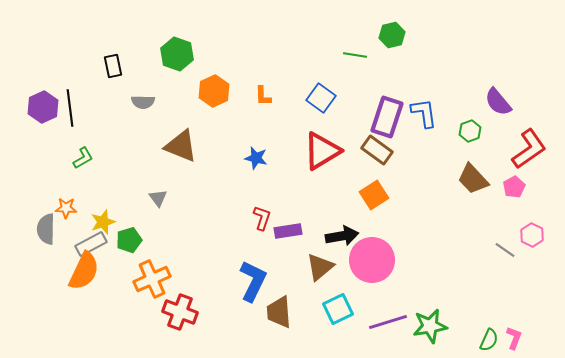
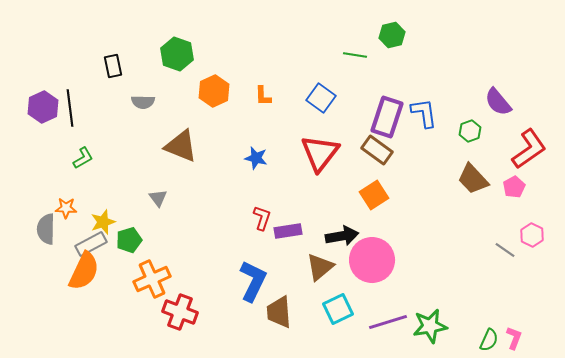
red triangle at (322, 151): moved 2 px left, 2 px down; rotated 21 degrees counterclockwise
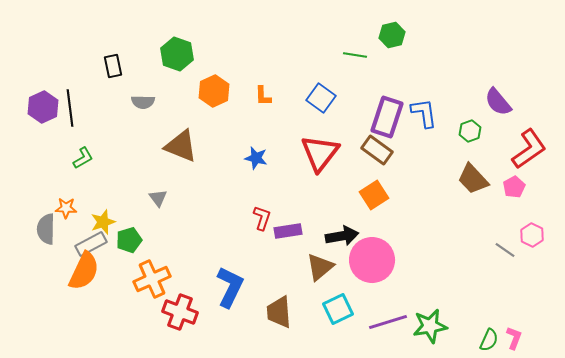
blue L-shape at (253, 281): moved 23 px left, 6 px down
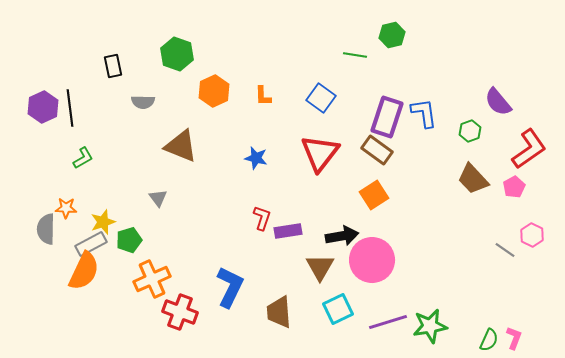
brown triangle at (320, 267): rotated 20 degrees counterclockwise
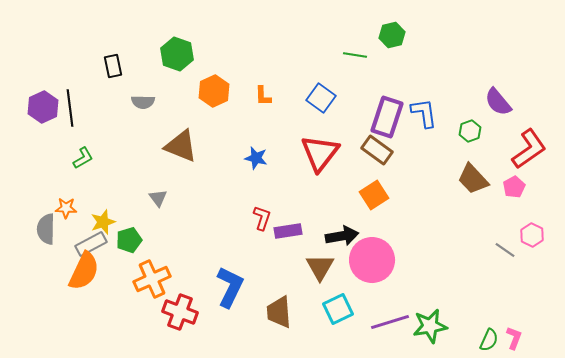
purple line at (388, 322): moved 2 px right
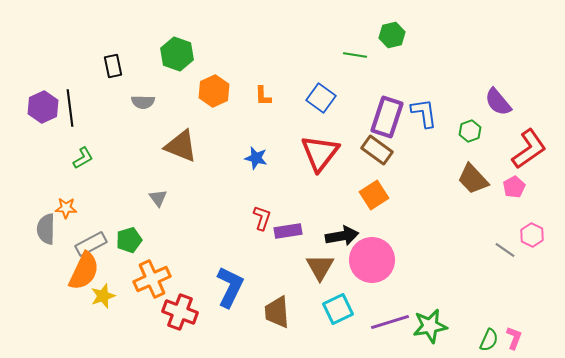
yellow star at (103, 222): moved 74 px down
brown trapezoid at (279, 312): moved 2 px left
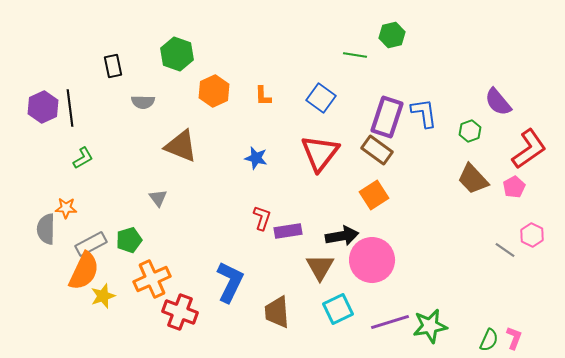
blue L-shape at (230, 287): moved 5 px up
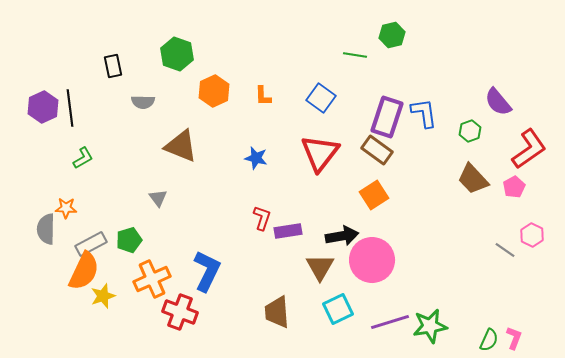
blue L-shape at (230, 282): moved 23 px left, 11 px up
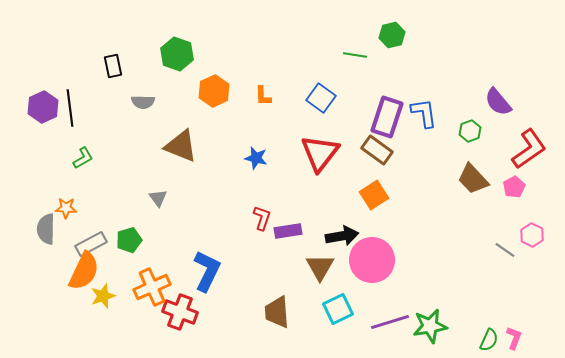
orange cross at (152, 279): moved 8 px down
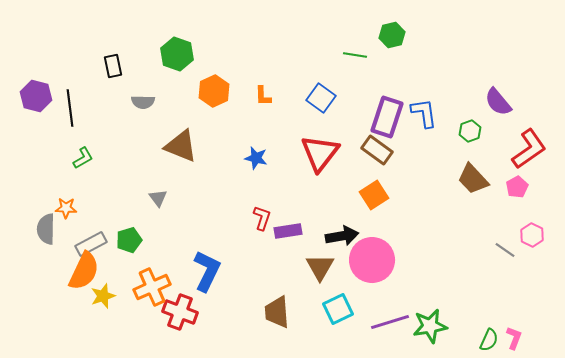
purple hexagon at (43, 107): moved 7 px left, 11 px up; rotated 20 degrees counterclockwise
pink pentagon at (514, 187): moved 3 px right
